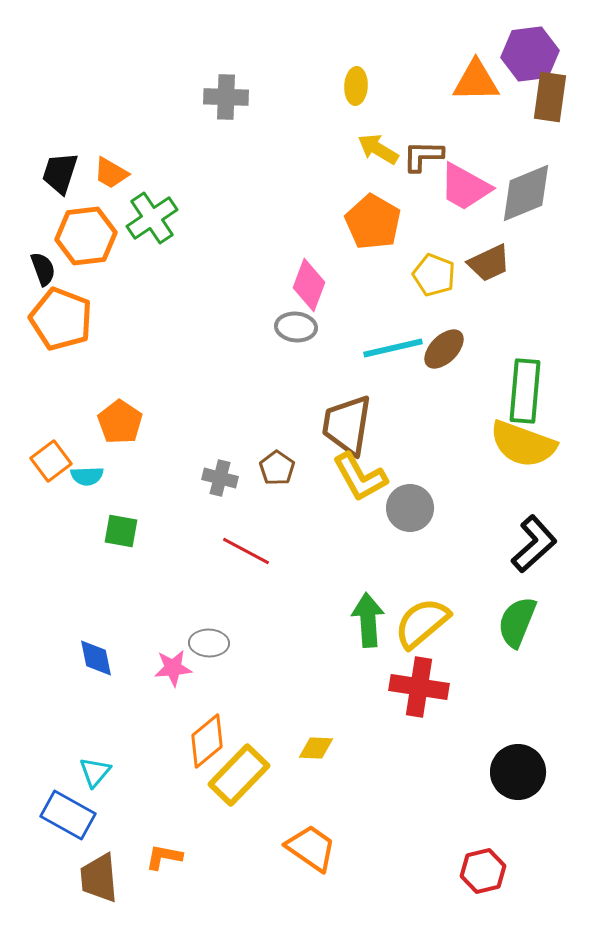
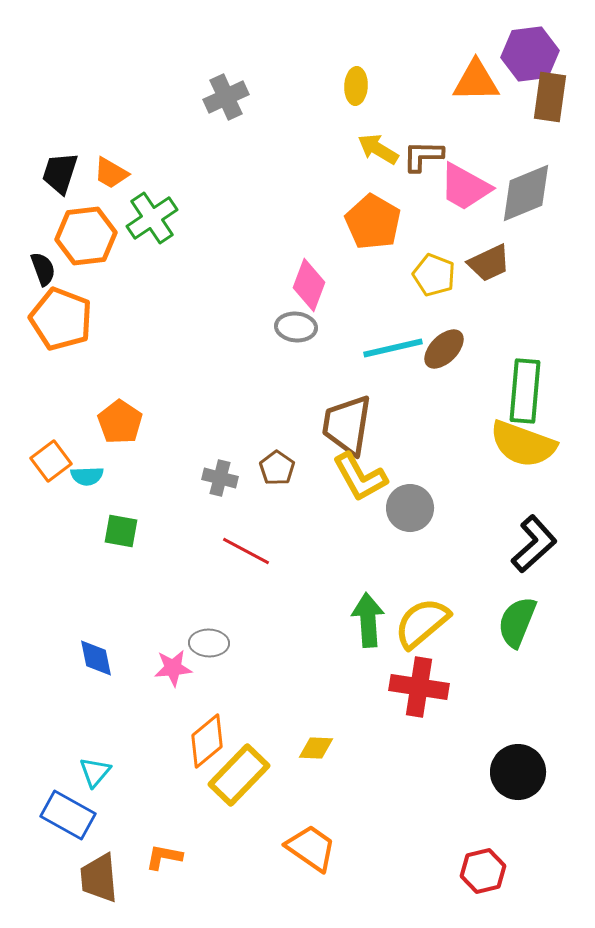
gray cross at (226, 97): rotated 27 degrees counterclockwise
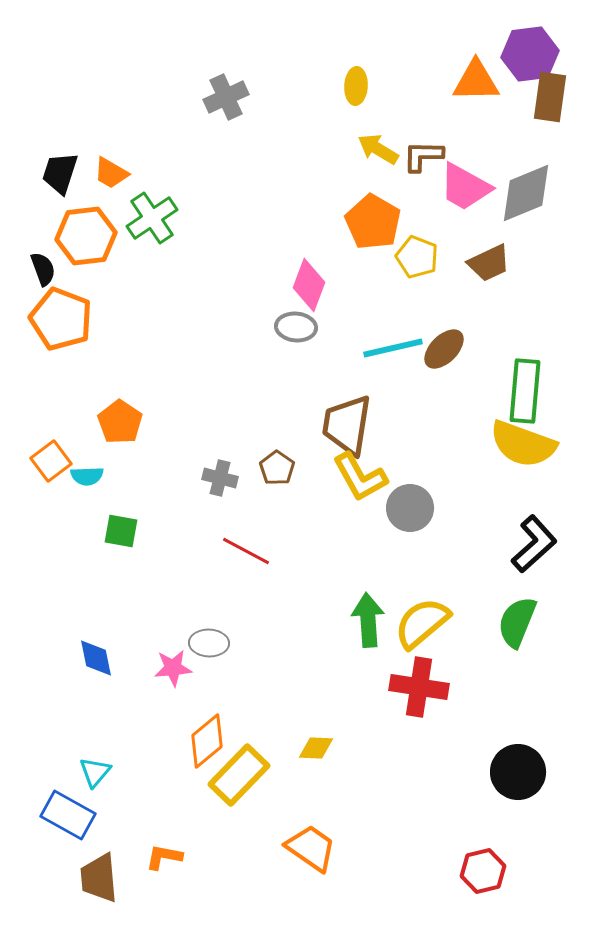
yellow pentagon at (434, 275): moved 17 px left, 18 px up
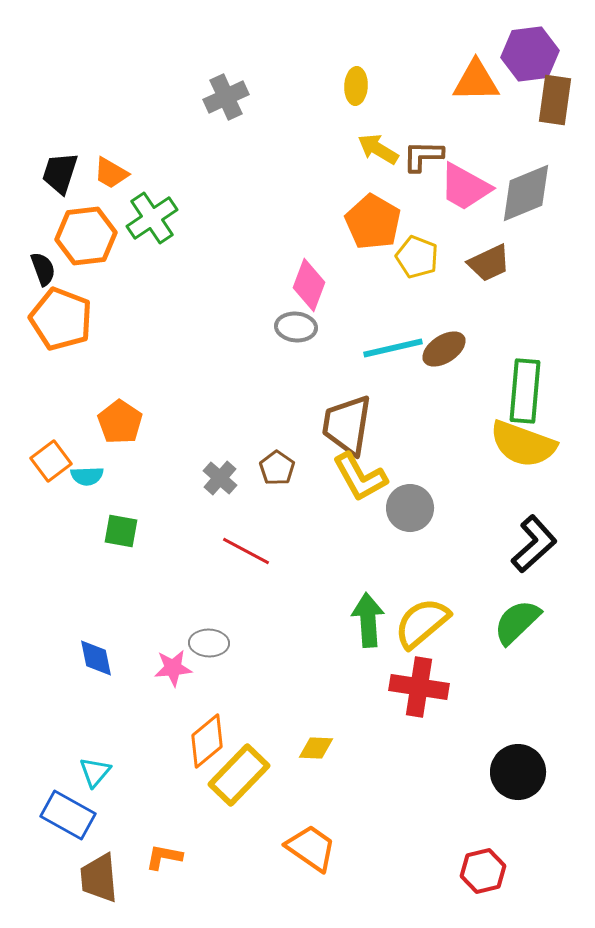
brown rectangle at (550, 97): moved 5 px right, 3 px down
brown ellipse at (444, 349): rotated 12 degrees clockwise
gray cross at (220, 478): rotated 28 degrees clockwise
green semicircle at (517, 622): rotated 24 degrees clockwise
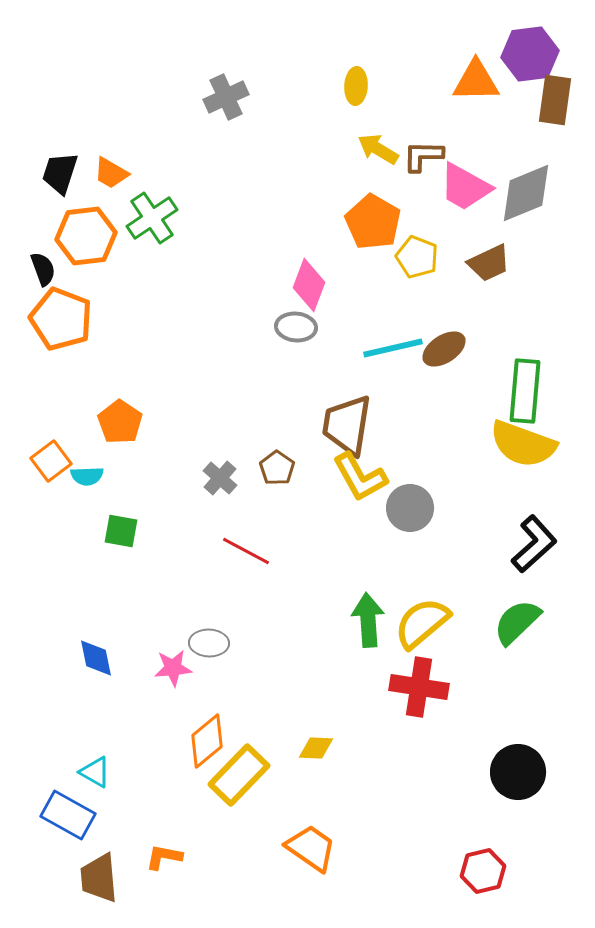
cyan triangle at (95, 772): rotated 40 degrees counterclockwise
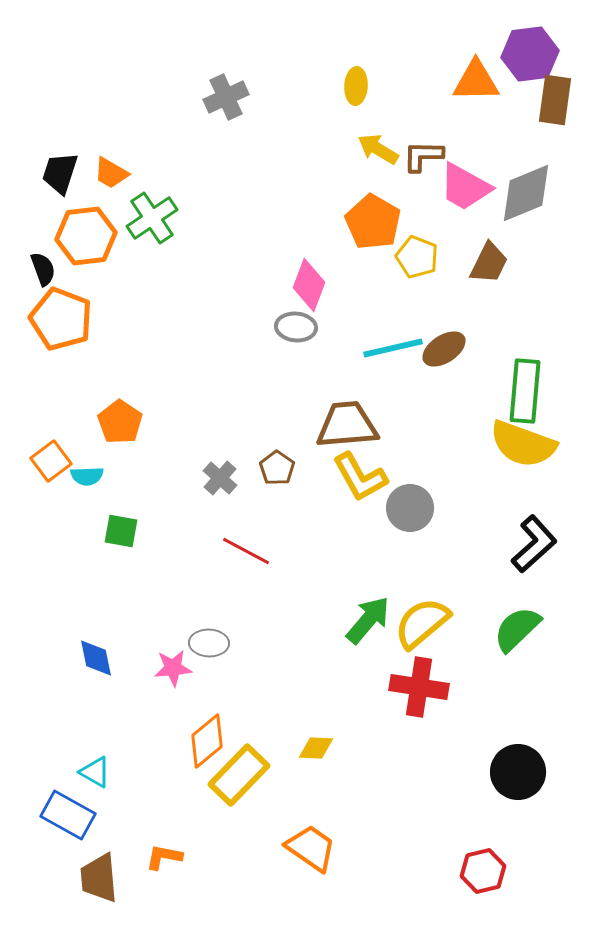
brown trapezoid at (489, 263): rotated 39 degrees counterclockwise
brown trapezoid at (347, 425): rotated 76 degrees clockwise
green arrow at (368, 620): rotated 44 degrees clockwise
green semicircle at (517, 622): moved 7 px down
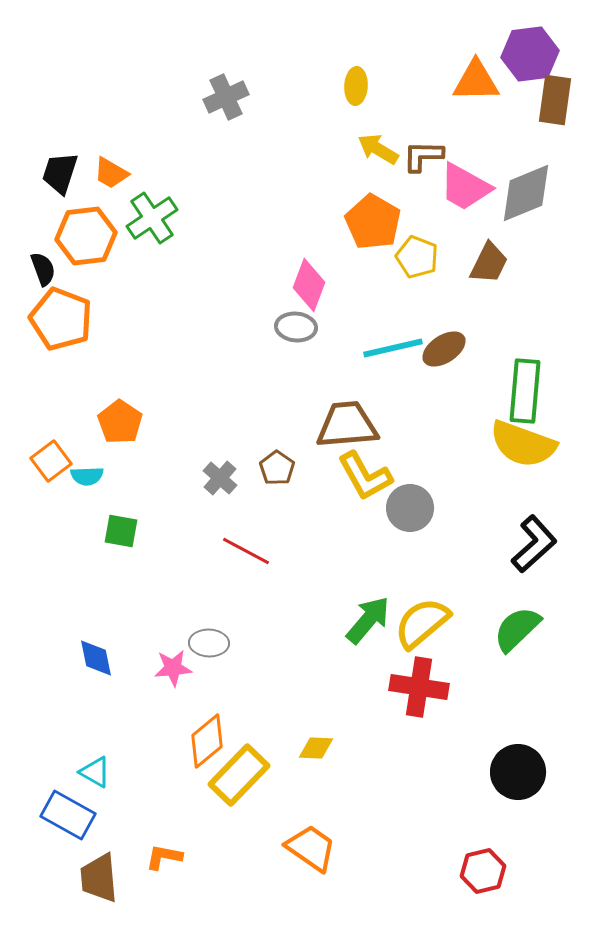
yellow L-shape at (360, 477): moved 5 px right, 1 px up
